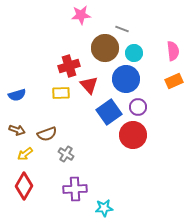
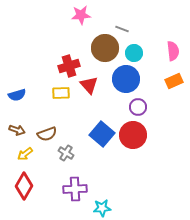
blue square: moved 7 px left, 22 px down; rotated 15 degrees counterclockwise
gray cross: moved 1 px up
cyan star: moved 2 px left
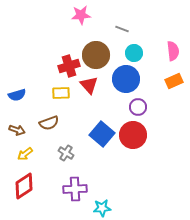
brown circle: moved 9 px left, 7 px down
brown semicircle: moved 2 px right, 11 px up
red diamond: rotated 28 degrees clockwise
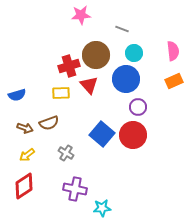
brown arrow: moved 8 px right, 2 px up
yellow arrow: moved 2 px right, 1 px down
purple cross: rotated 15 degrees clockwise
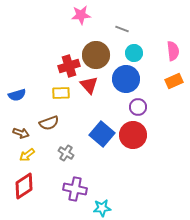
brown arrow: moved 4 px left, 5 px down
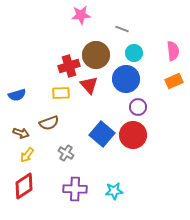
yellow arrow: rotated 14 degrees counterclockwise
purple cross: rotated 10 degrees counterclockwise
cyan star: moved 12 px right, 17 px up
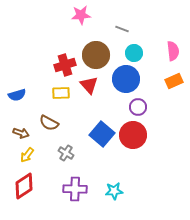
red cross: moved 4 px left, 1 px up
brown semicircle: rotated 48 degrees clockwise
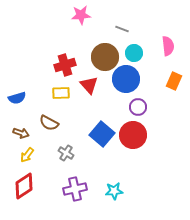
pink semicircle: moved 5 px left, 5 px up
brown circle: moved 9 px right, 2 px down
orange rectangle: rotated 42 degrees counterclockwise
blue semicircle: moved 3 px down
purple cross: rotated 15 degrees counterclockwise
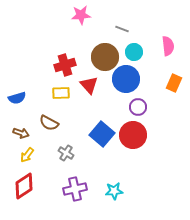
cyan circle: moved 1 px up
orange rectangle: moved 2 px down
